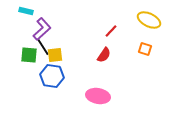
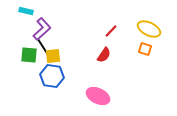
yellow ellipse: moved 9 px down
yellow square: moved 2 px left, 1 px down
pink ellipse: rotated 15 degrees clockwise
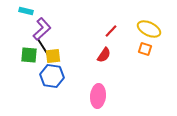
pink ellipse: rotated 70 degrees clockwise
